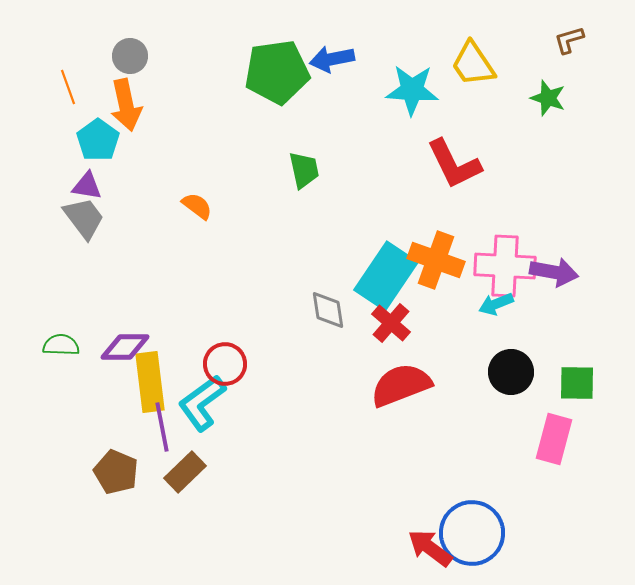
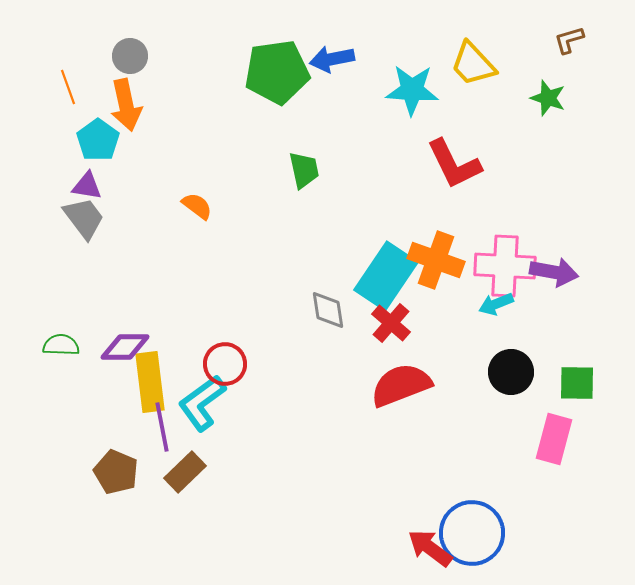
yellow trapezoid: rotated 9 degrees counterclockwise
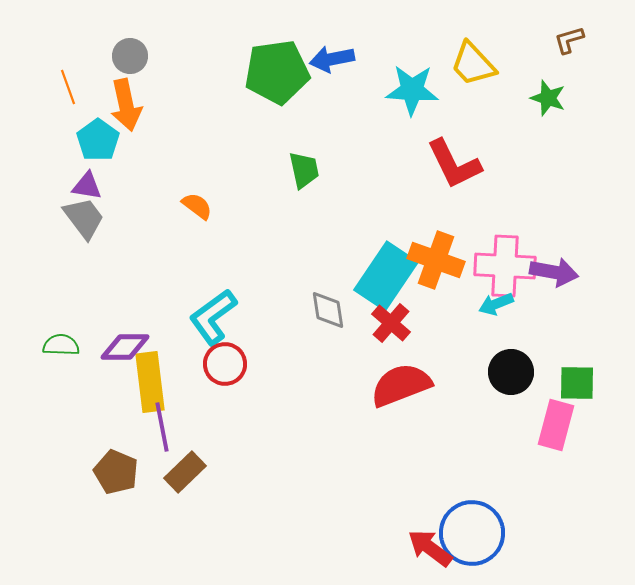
cyan L-shape: moved 11 px right, 86 px up
pink rectangle: moved 2 px right, 14 px up
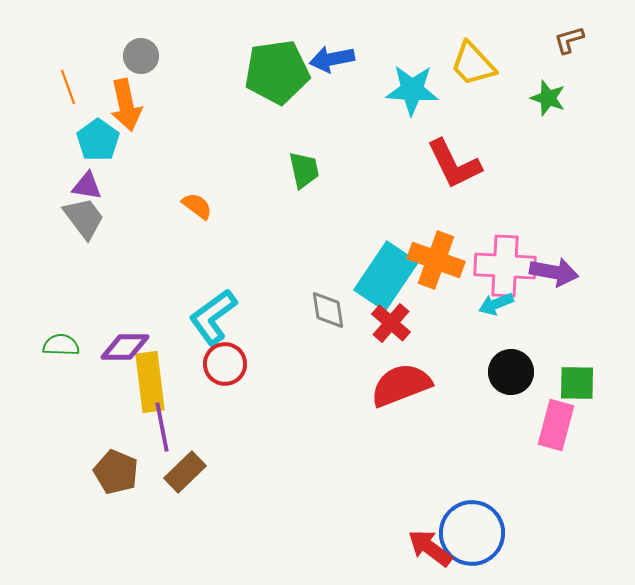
gray circle: moved 11 px right
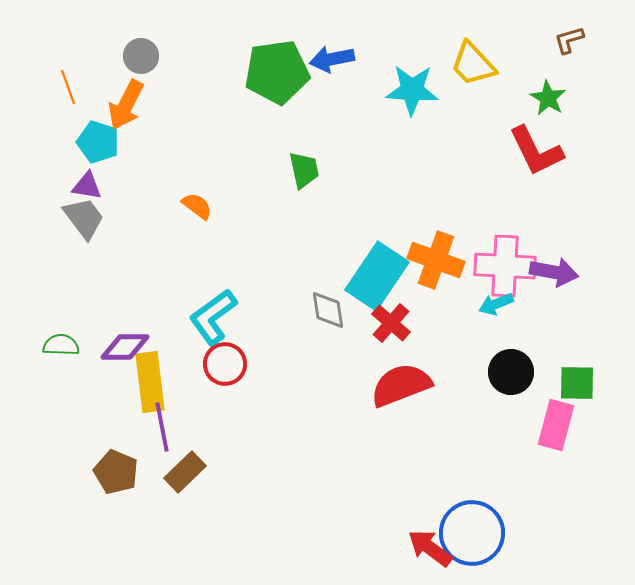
green star: rotated 12 degrees clockwise
orange arrow: rotated 39 degrees clockwise
cyan pentagon: moved 2 px down; rotated 18 degrees counterclockwise
red L-shape: moved 82 px right, 13 px up
cyan rectangle: moved 9 px left
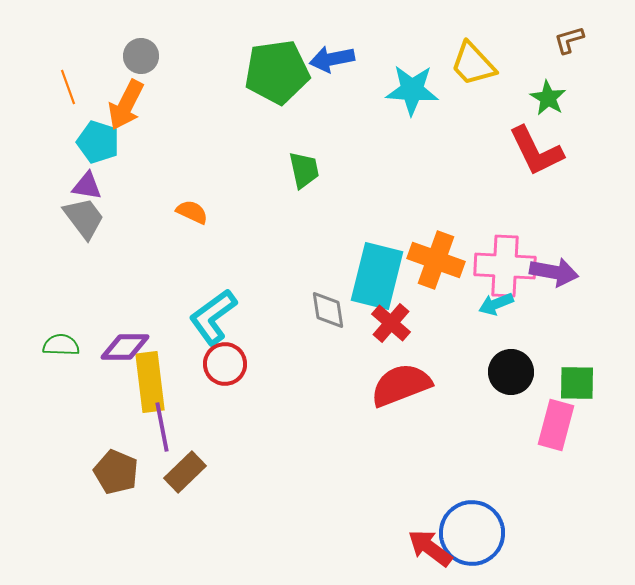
orange semicircle: moved 5 px left, 6 px down; rotated 12 degrees counterclockwise
cyan rectangle: rotated 20 degrees counterclockwise
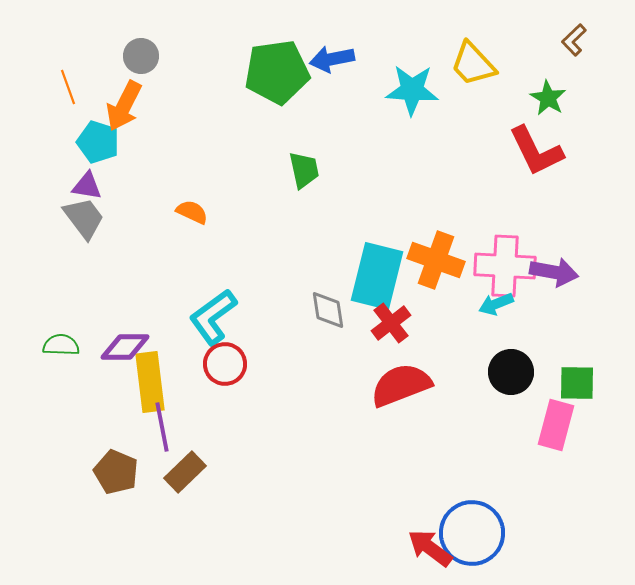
brown L-shape: moved 5 px right; rotated 28 degrees counterclockwise
orange arrow: moved 2 px left, 1 px down
red cross: rotated 12 degrees clockwise
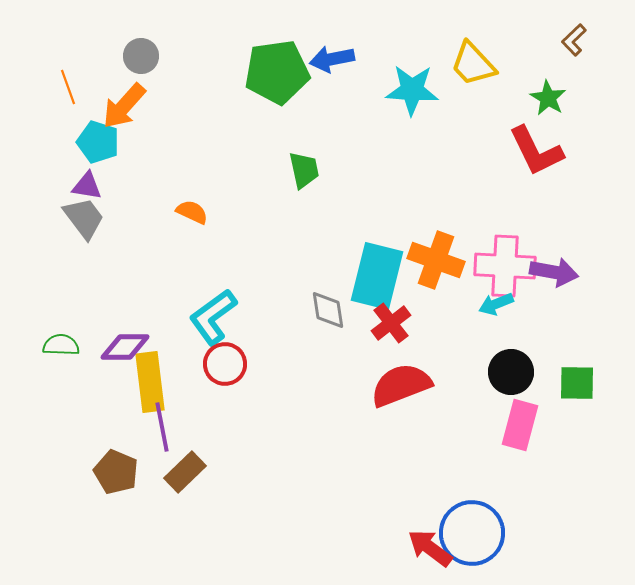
orange arrow: rotated 15 degrees clockwise
pink rectangle: moved 36 px left
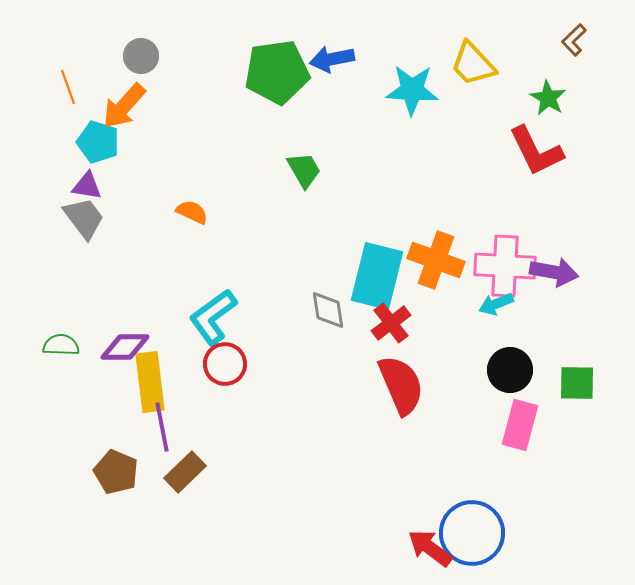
green trapezoid: rotated 18 degrees counterclockwise
black circle: moved 1 px left, 2 px up
red semicircle: rotated 88 degrees clockwise
